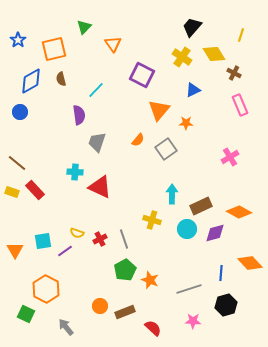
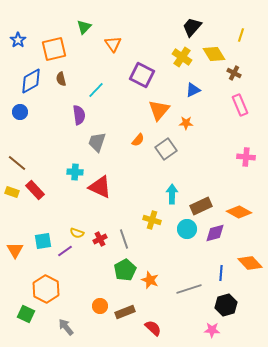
pink cross at (230, 157): moved 16 px right; rotated 36 degrees clockwise
pink star at (193, 321): moved 19 px right, 9 px down
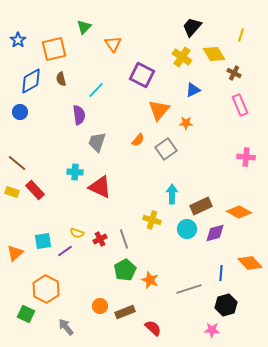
orange triangle at (15, 250): moved 3 px down; rotated 18 degrees clockwise
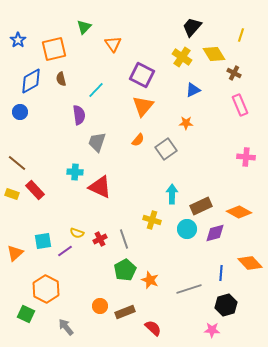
orange triangle at (159, 110): moved 16 px left, 4 px up
yellow rectangle at (12, 192): moved 2 px down
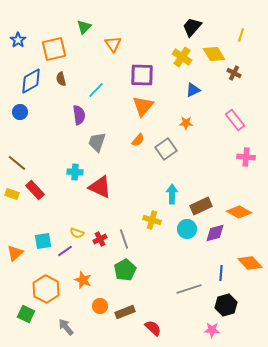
purple square at (142, 75): rotated 25 degrees counterclockwise
pink rectangle at (240, 105): moved 5 px left, 15 px down; rotated 15 degrees counterclockwise
orange star at (150, 280): moved 67 px left
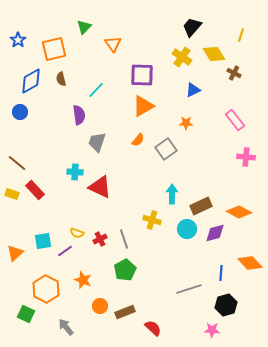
orange triangle at (143, 106): rotated 20 degrees clockwise
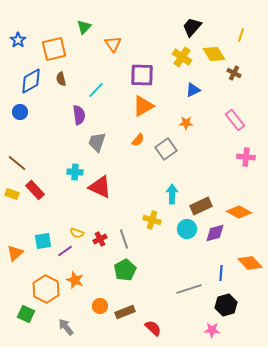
orange star at (83, 280): moved 8 px left
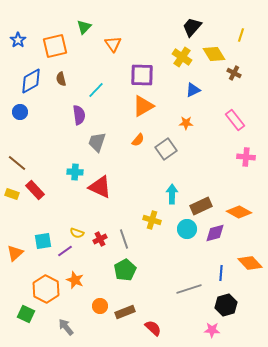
orange square at (54, 49): moved 1 px right, 3 px up
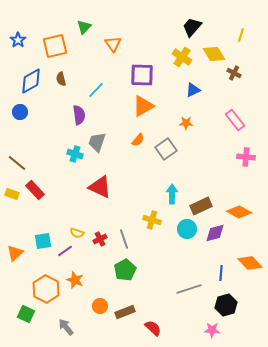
cyan cross at (75, 172): moved 18 px up; rotated 14 degrees clockwise
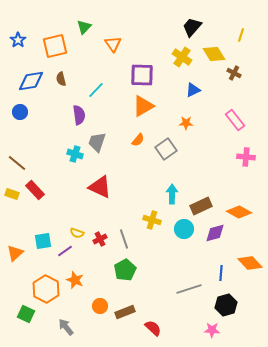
blue diamond at (31, 81): rotated 20 degrees clockwise
cyan circle at (187, 229): moved 3 px left
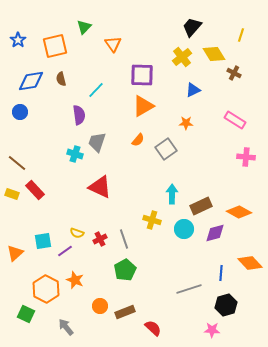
yellow cross at (182, 57): rotated 18 degrees clockwise
pink rectangle at (235, 120): rotated 20 degrees counterclockwise
